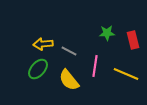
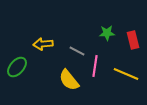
gray line: moved 8 px right
green ellipse: moved 21 px left, 2 px up
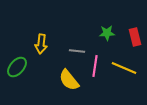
red rectangle: moved 2 px right, 3 px up
yellow arrow: moved 2 px left; rotated 78 degrees counterclockwise
gray line: rotated 21 degrees counterclockwise
yellow line: moved 2 px left, 6 px up
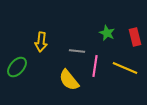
green star: rotated 28 degrees clockwise
yellow arrow: moved 2 px up
yellow line: moved 1 px right
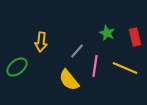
gray line: rotated 56 degrees counterclockwise
green ellipse: rotated 10 degrees clockwise
